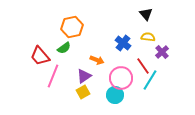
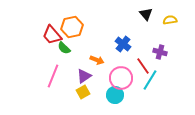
yellow semicircle: moved 22 px right, 17 px up; rotated 16 degrees counterclockwise
blue cross: moved 1 px down
green semicircle: rotated 80 degrees clockwise
purple cross: moved 2 px left; rotated 32 degrees counterclockwise
red trapezoid: moved 12 px right, 21 px up
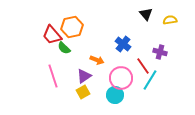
pink line: rotated 40 degrees counterclockwise
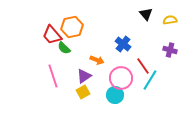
purple cross: moved 10 px right, 2 px up
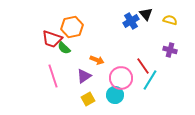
yellow semicircle: rotated 24 degrees clockwise
red trapezoid: moved 4 px down; rotated 30 degrees counterclockwise
blue cross: moved 8 px right, 23 px up; rotated 21 degrees clockwise
yellow square: moved 5 px right, 7 px down
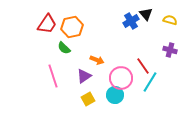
red trapezoid: moved 5 px left, 15 px up; rotated 75 degrees counterclockwise
cyan line: moved 2 px down
